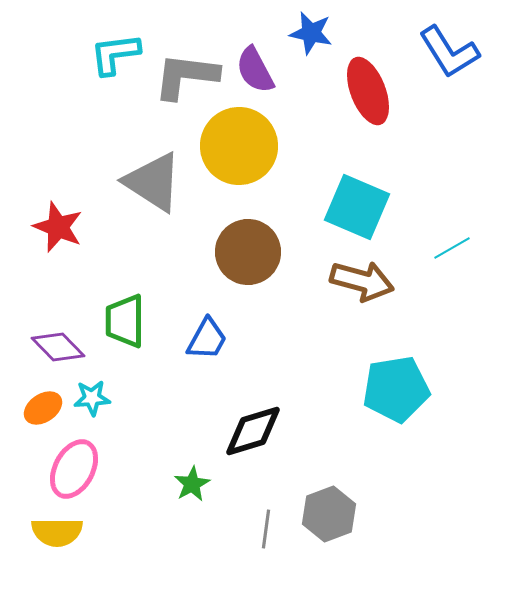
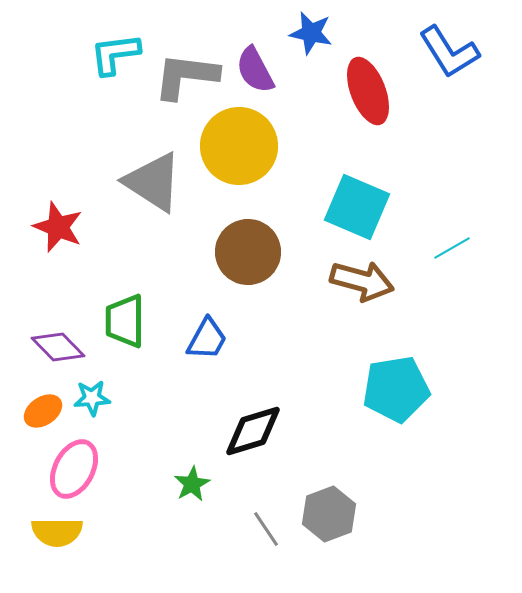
orange ellipse: moved 3 px down
gray line: rotated 42 degrees counterclockwise
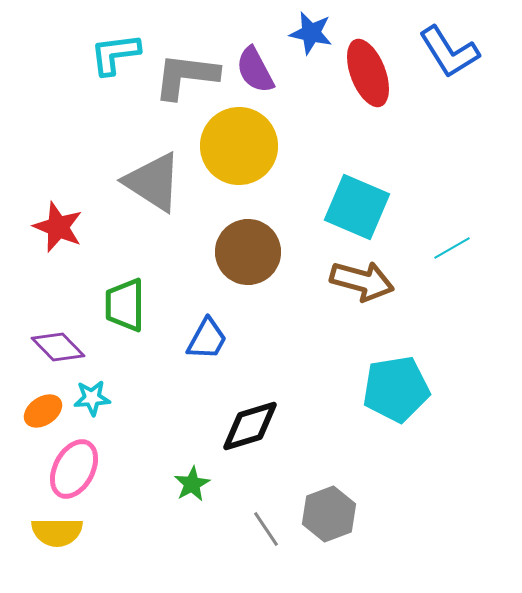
red ellipse: moved 18 px up
green trapezoid: moved 16 px up
black diamond: moved 3 px left, 5 px up
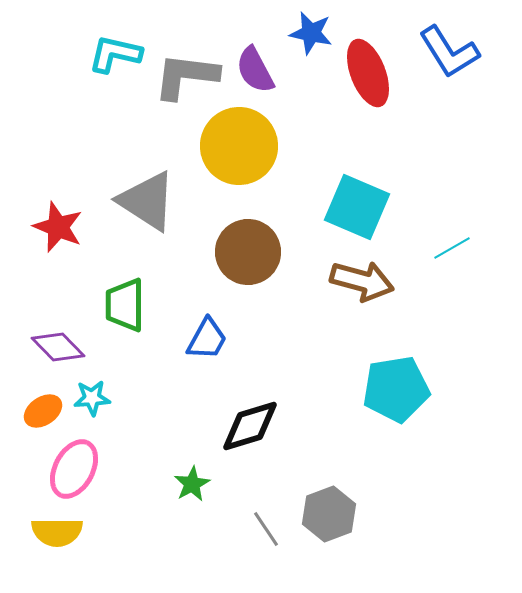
cyan L-shape: rotated 20 degrees clockwise
gray triangle: moved 6 px left, 19 px down
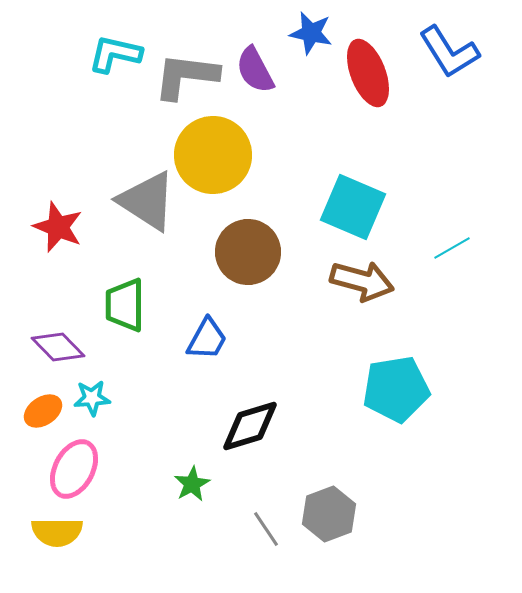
yellow circle: moved 26 px left, 9 px down
cyan square: moved 4 px left
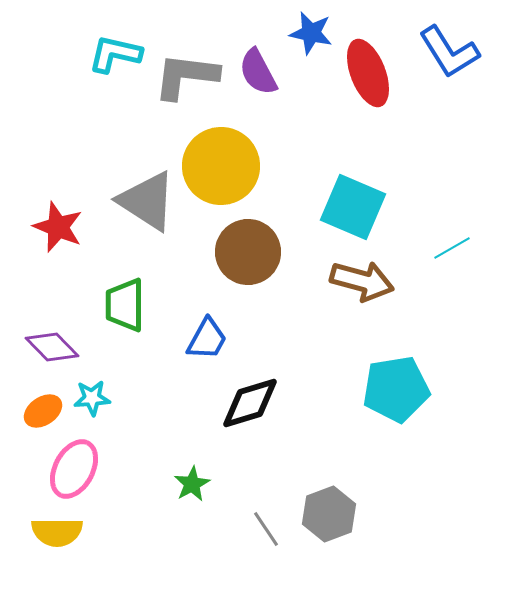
purple semicircle: moved 3 px right, 2 px down
yellow circle: moved 8 px right, 11 px down
purple diamond: moved 6 px left
black diamond: moved 23 px up
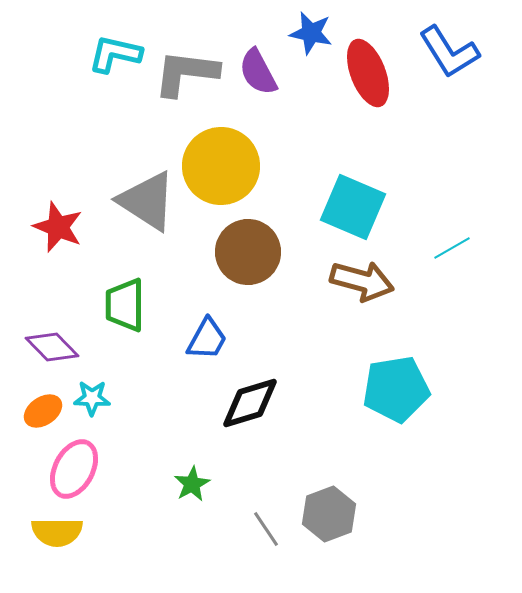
gray L-shape: moved 3 px up
cyan star: rotated 6 degrees clockwise
